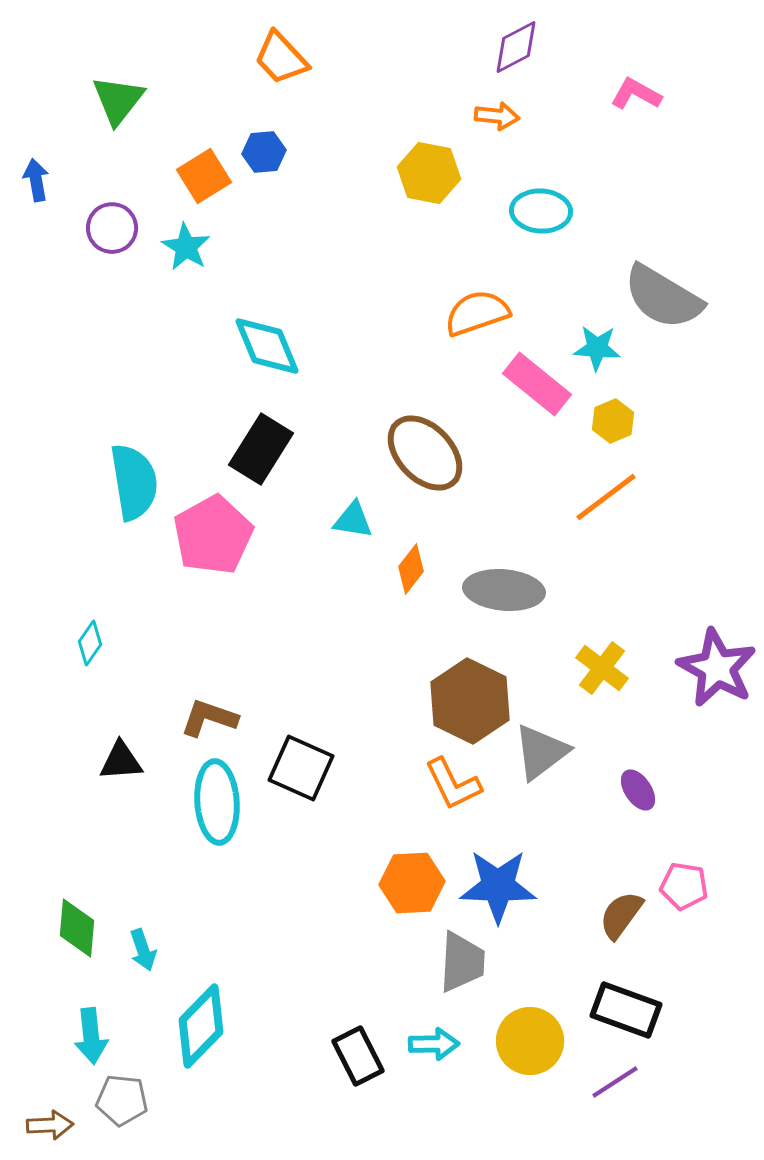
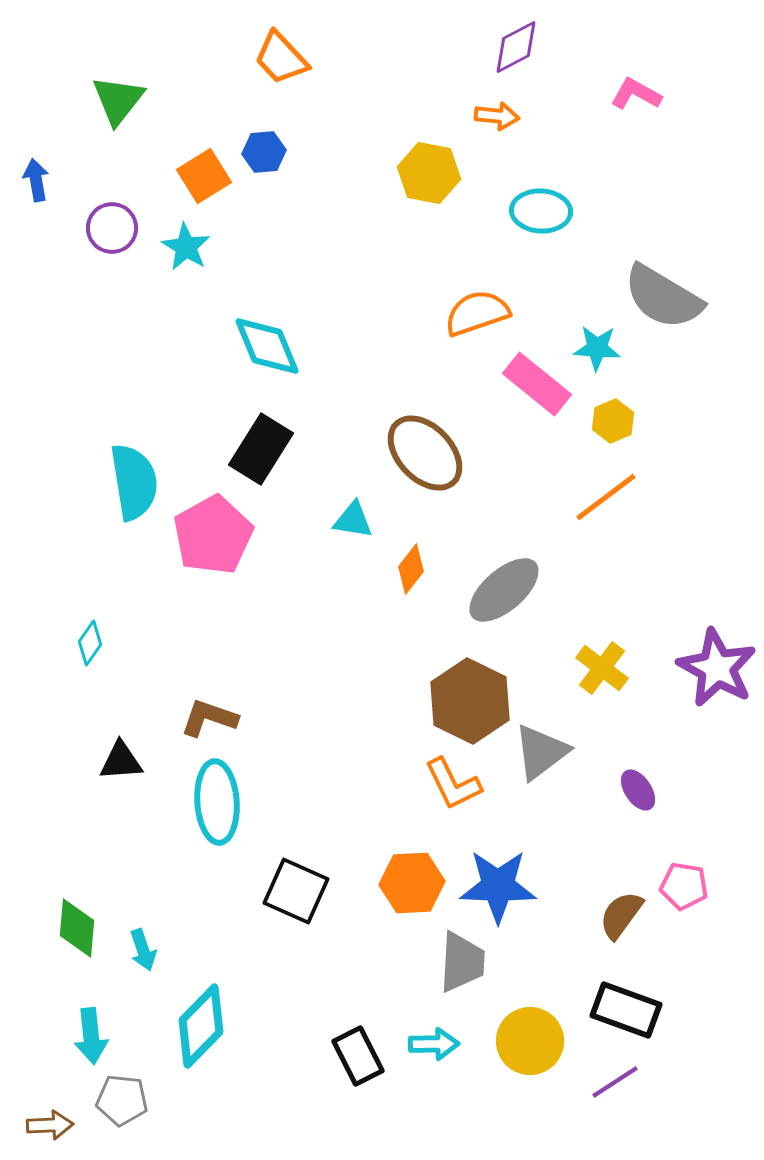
gray ellipse at (504, 590): rotated 46 degrees counterclockwise
black square at (301, 768): moved 5 px left, 123 px down
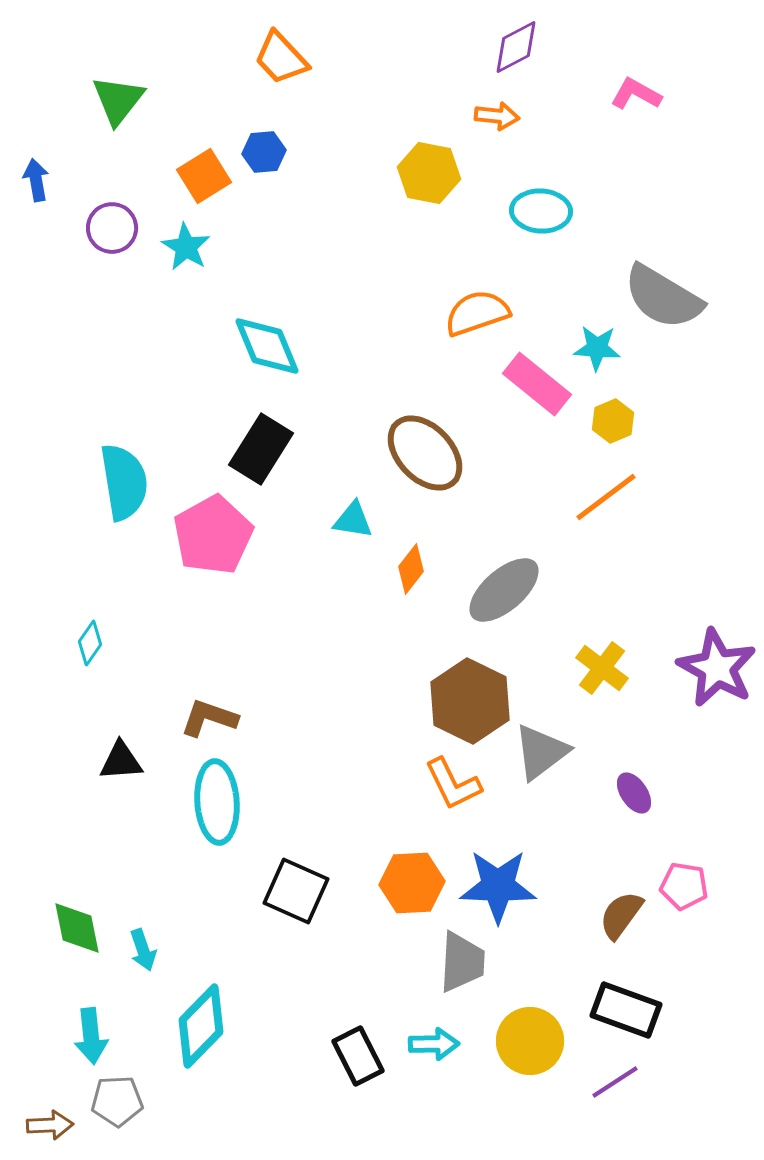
cyan semicircle at (134, 482): moved 10 px left
purple ellipse at (638, 790): moved 4 px left, 3 px down
green diamond at (77, 928): rotated 16 degrees counterclockwise
gray pentagon at (122, 1100): moved 5 px left, 1 px down; rotated 9 degrees counterclockwise
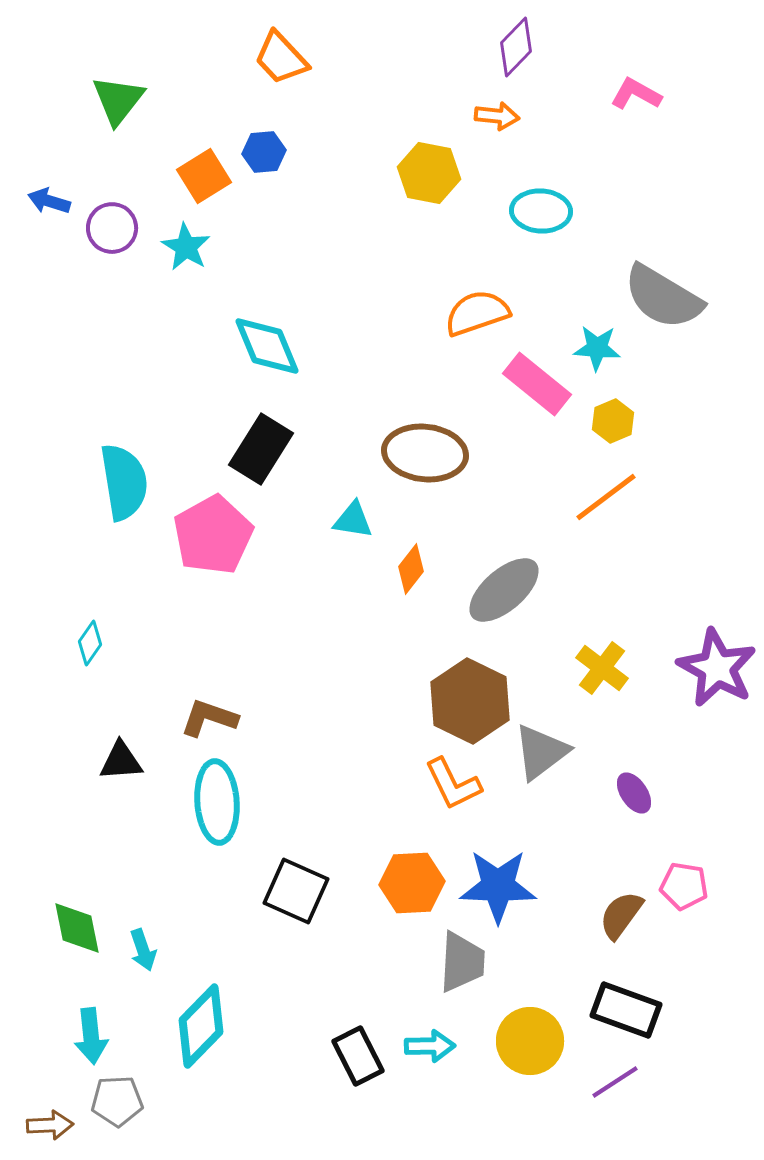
purple diamond at (516, 47): rotated 18 degrees counterclockwise
blue arrow at (36, 180): moved 13 px right, 21 px down; rotated 63 degrees counterclockwise
brown ellipse at (425, 453): rotated 40 degrees counterclockwise
cyan arrow at (434, 1044): moved 4 px left, 2 px down
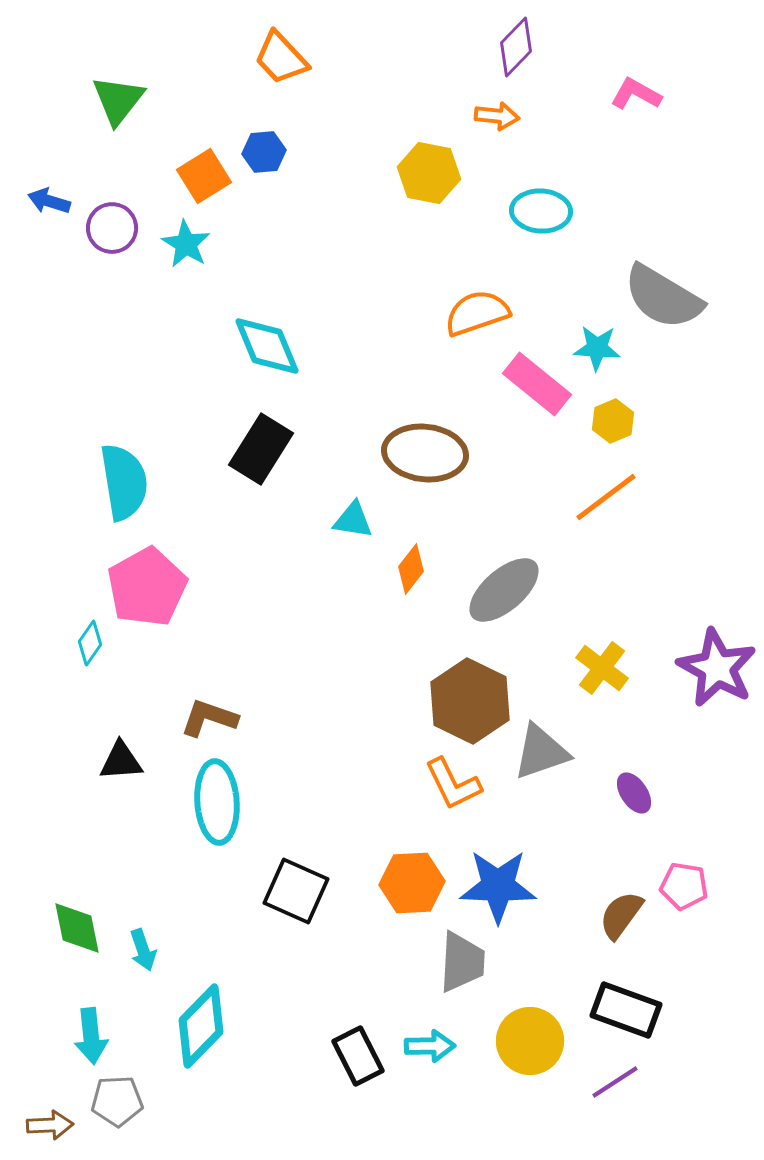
cyan star at (186, 247): moved 3 px up
pink pentagon at (213, 535): moved 66 px left, 52 px down
gray triangle at (541, 752): rotated 18 degrees clockwise
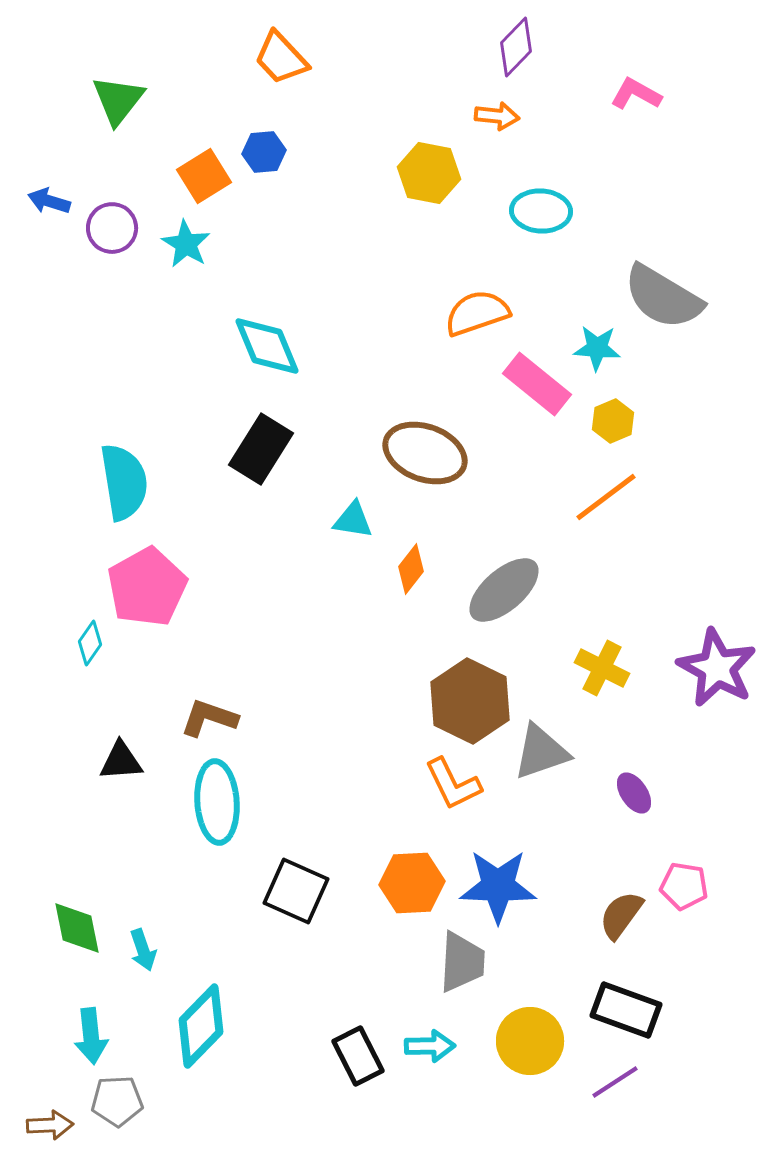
brown ellipse at (425, 453): rotated 14 degrees clockwise
yellow cross at (602, 668): rotated 10 degrees counterclockwise
